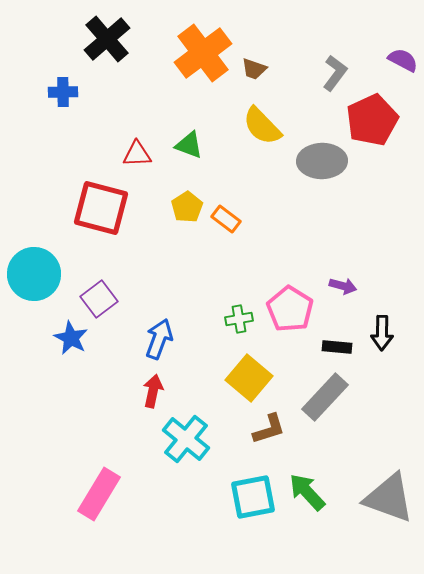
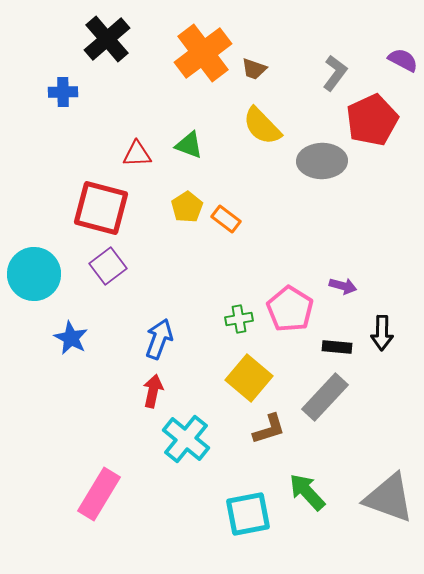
purple square: moved 9 px right, 33 px up
cyan square: moved 5 px left, 17 px down
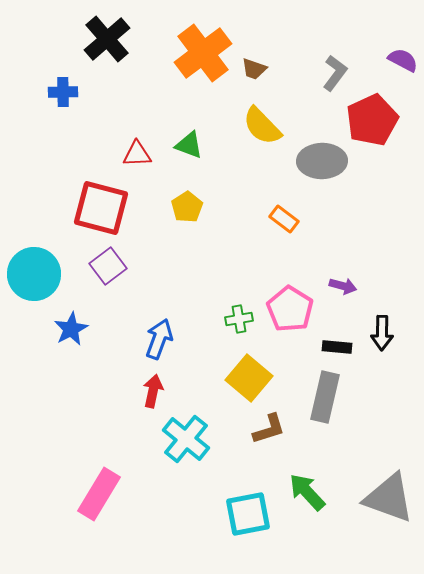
orange rectangle: moved 58 px right
blue star: moved 9 px up; rotated 16 degrees clockwise
gray rectangle: rotated 30 degrees counterclockwise
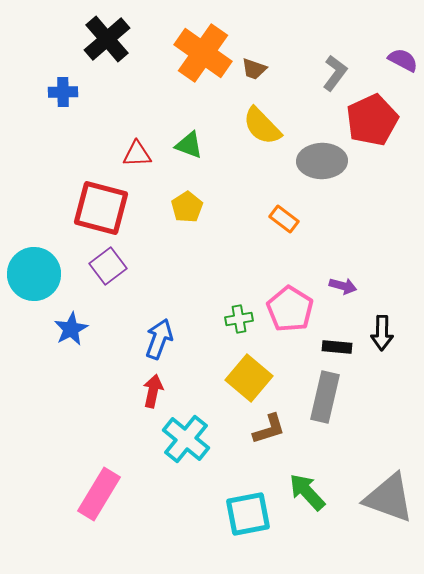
orange cross: rotated 18 degrees counterclockwise
